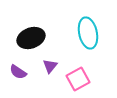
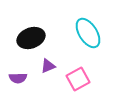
cyan ellipse: rotated 20 degrees counterclockwise
purple triangle: moved 2 px left; rotated 28 degrees clockwise
purple semicircle: moved 6 px down; rotated 36 degrees counterclockwise
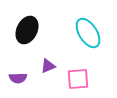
black ellipse: moved 4 px left, 8 px up; rotated 44 degrees counterclockwise
pink square: rotated 25 degrees clockwise
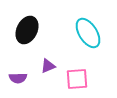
pink square: moved 1 px left
